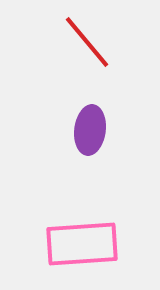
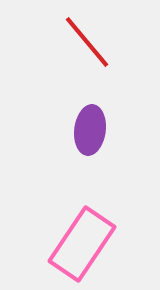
pink rectangle: rotated 52 degrees counterclockwise
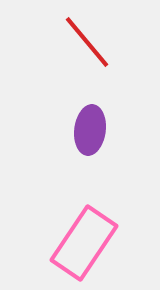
pink rectangle: moved 2 px right, 1 px up
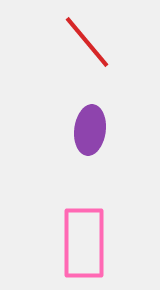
pink rectangle: rotated 34 degrees counterclockwise
